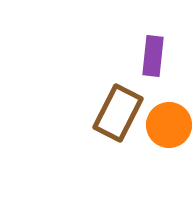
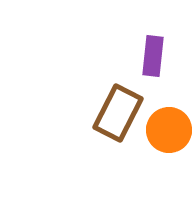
orange circle: moved 5 px down
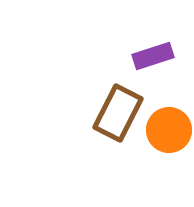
purple rectangle: rotated 66 degrees clockwise
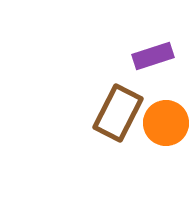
orange circle: moved 3 px left, 7 px up
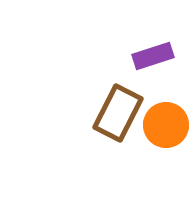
orange circle: moved 2 px down
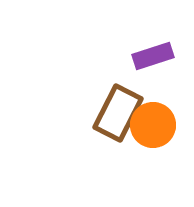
orange circle: moved 13 px left
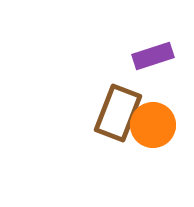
brown rectangle: rotated 6 degrees counterclockwise
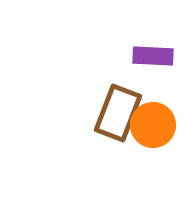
purple rectangle: rotated 21 degrees clockwise
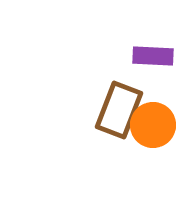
brown rectangle: moved 1 px right, 3 px up
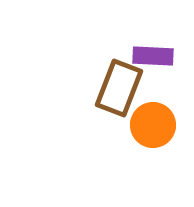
brown rectangle: moved 22 px up
